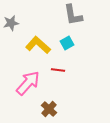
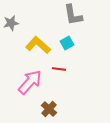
red line: moved 1 px right, 1 px up
pink arrow: moved 2 px right, 1 px up
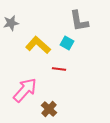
gray L-shape: moved 6 px right, 6 px down
cyan square: rotated 32 degrees counterclockwise
pink arrow: moved 5 px left, 8 px down
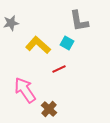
red line: rotated 32 degrees counterclockwise
pink arrow: rotated 76 degrees counterclockwise
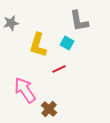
yellow L-shape: rotated 115 degrees counterclockwise
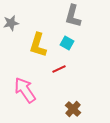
gray L-shape: moved 6 px left, 5 px up; rotated 25 degrees clockwise
brown cross: moved 24 px right
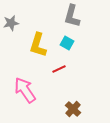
gray L-shape: moved 1 px left
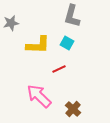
yellow L-shape: rotated 105 degrees counterclockwise
pink arrow: moved 14 px right, 6 px down; rotated 12 degrees counterclockwise
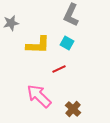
gray L-shape: moved 1 px left, 1 px up; rotated 10 degrees clockwise
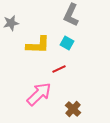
pink arrow: moved 2 px up; rotated 92 degrees clockwise
